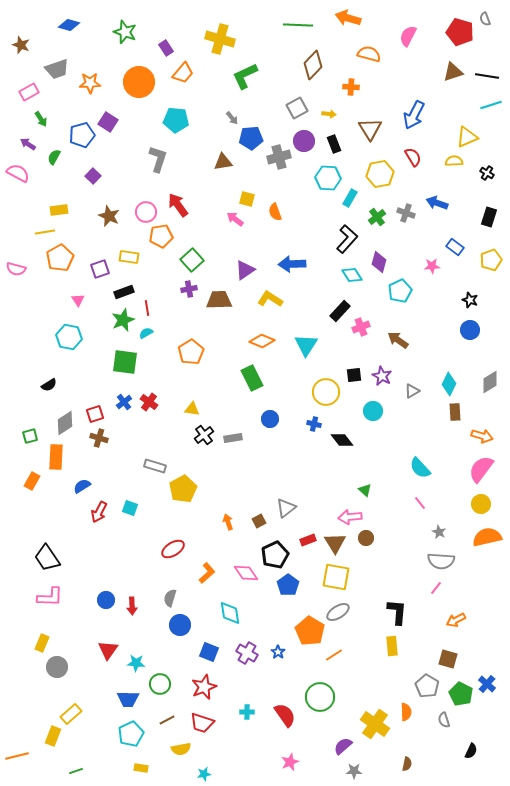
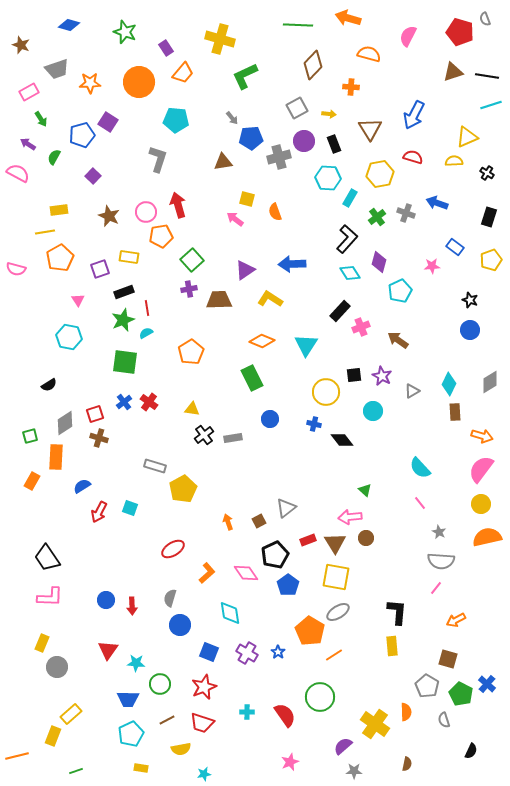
red semicircle at (413, 157): rotated 42 degrees counterclockwise
red arrow at (178, 205): rotated 20 degrees clockwise
cyan diamond at (352, 275): moved 2 px left, 2 px up
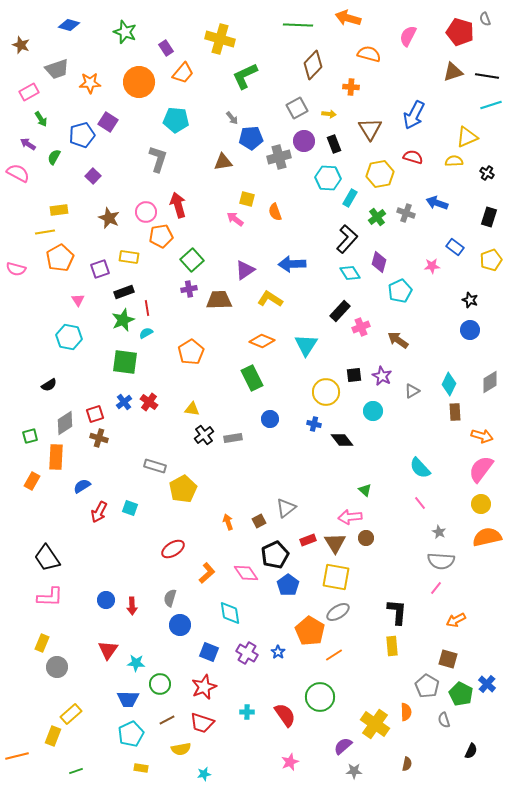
brown star at (109, 216): moved 2 px down
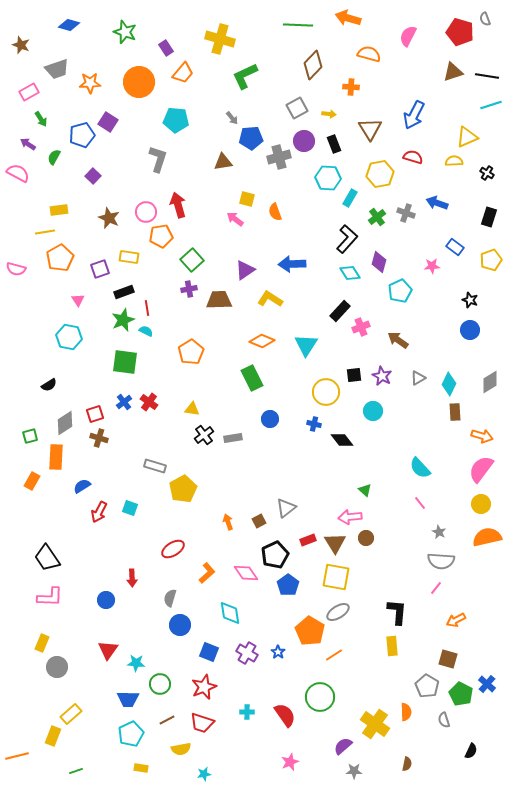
cyan semicircle at (146, 333): moved 2 px up; rotated 56 degrees clockwise
gray triangle at (412, 391): moved 6 px right, 13 px up
red arrow at (132, 606): moved 28 px up
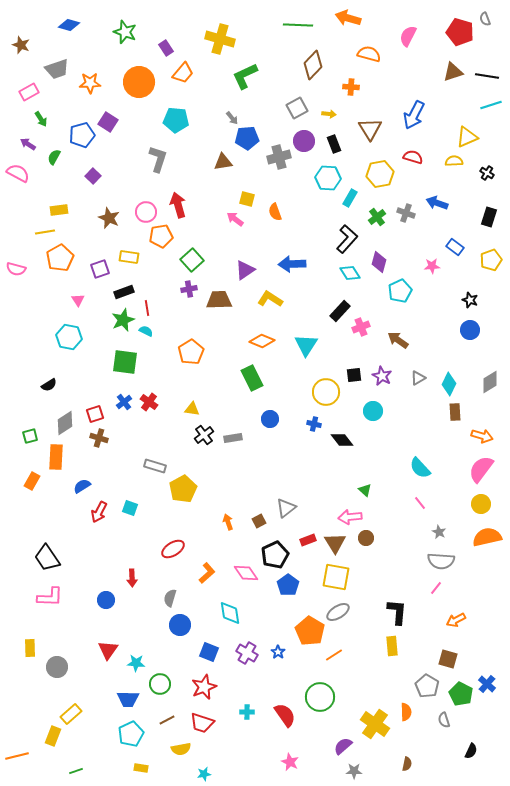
blue pentagon at (251, 138): moved 4 px left
yellow rectangle at (42, 643): moved 12 px left, 5 px down; rotated 24 degrees counterclockwise
pink star at (290, 762): rotated 24 degrees counterclockwise
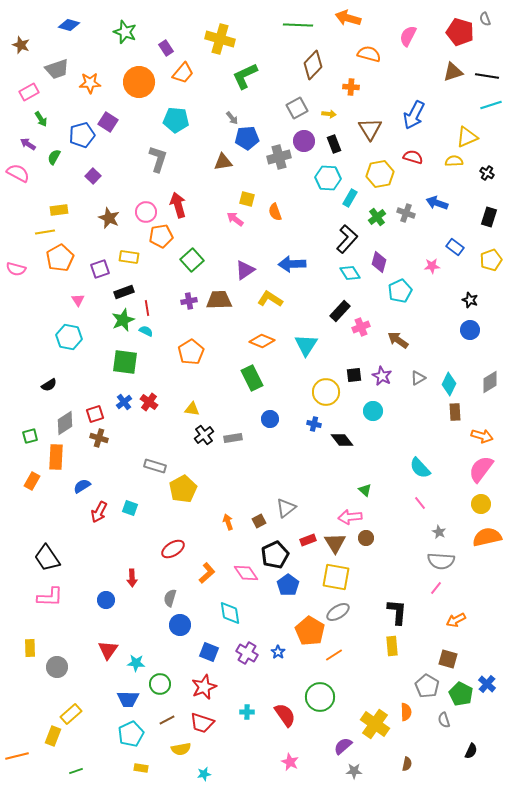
purple cross at (189, 289): moved 12 px down
